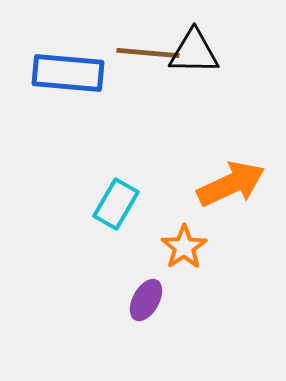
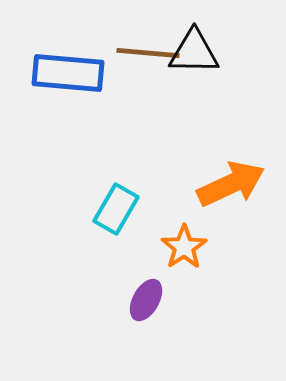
cyan rectangle: moved 5 px down
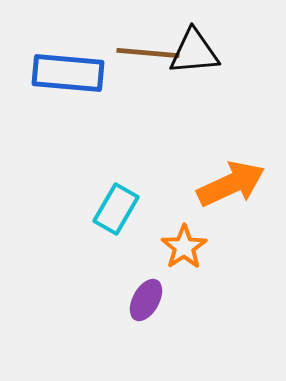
black triangle: rotated 6 degrees counterclockwise
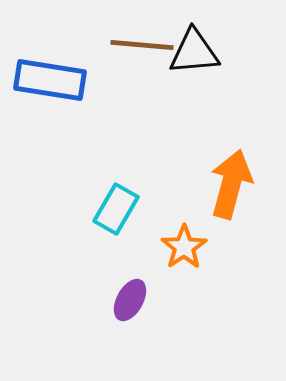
brown line: moved 6 px left, 8 px up
blue rectangle: moved 18 px left, 7 px down; rotated 4 degrees clockwise
orange arrow: rotated 50 degrees counterclockwise
purple ellipse: moved 16 px left
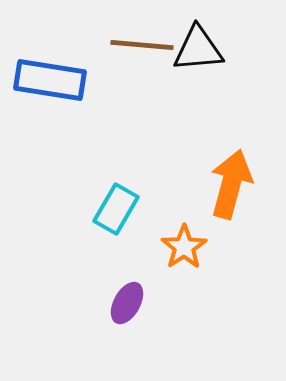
black triangle: moved 4 px right, 3 px up
purple ellipse: moved 3 px left, 3 px down
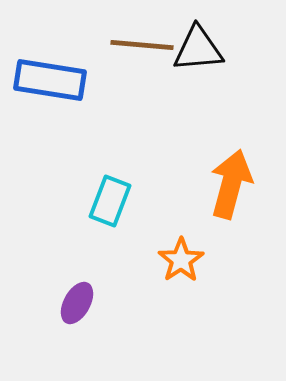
cyan rectangle: moved 6 px left, 8 px up; rotated 9 degrees counterclockwise
orange star: moved 3 px left, 13 px down
purple ellipse: moved 50 px left
